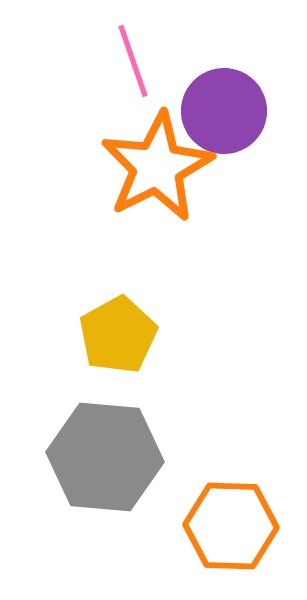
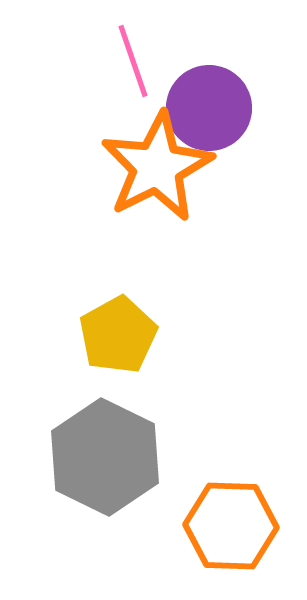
purple circle: moved 15 px left, 3 px up
gray hexagon: rotated 21 degrees clockwise
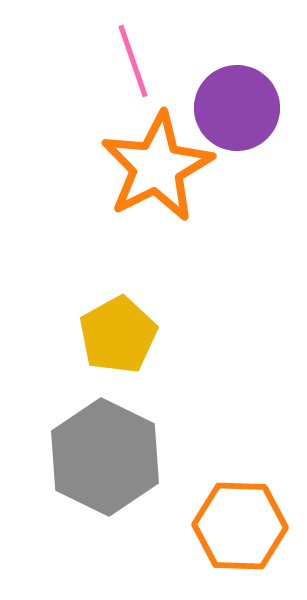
purple circle: moved 28 px right
orange hexagon: moved 9 px right
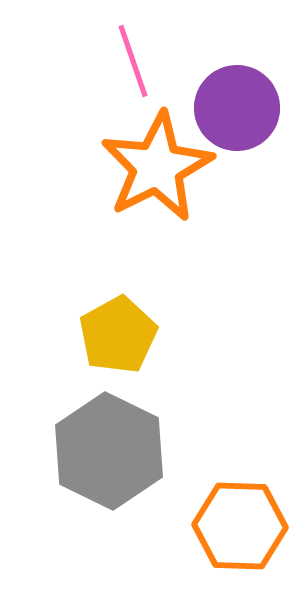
gray hexagon: moved 4 px right, 6 px up
